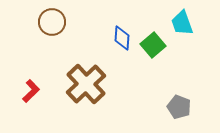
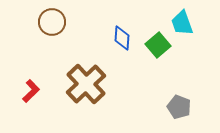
green square: moved 5 px right
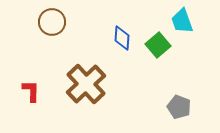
cyan trapezoid: moved 2 px up
red L-shape: rotated 45 degrees counterclockwise
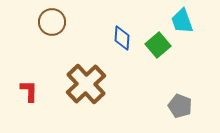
red L-shape: moved 2 px left
gray pentagon: moved 1 px right, 1 px up
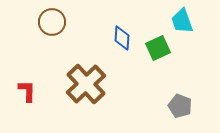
green square: moved 3 px down; rotated 15 degrees clockwise
red L-shape: moved 2 px left
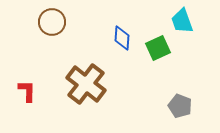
brown cross: rotated 9 degrees counterclockwise
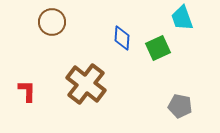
cyan trapezoid: moved 3 px up
gray pentagon: rotated 10 degrees counterclockwise
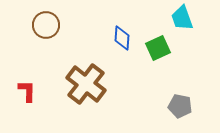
brown circle: moved 6 px left, 3 px down
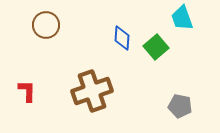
green square: moved 2 px left, 1 px up; rotated 15 degrees counterclockwise
brown cross: moved 6 px right, 7 px down; rotated 33 degrees clockwise
